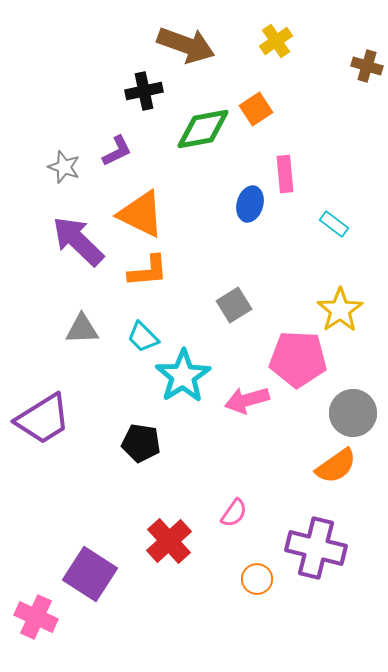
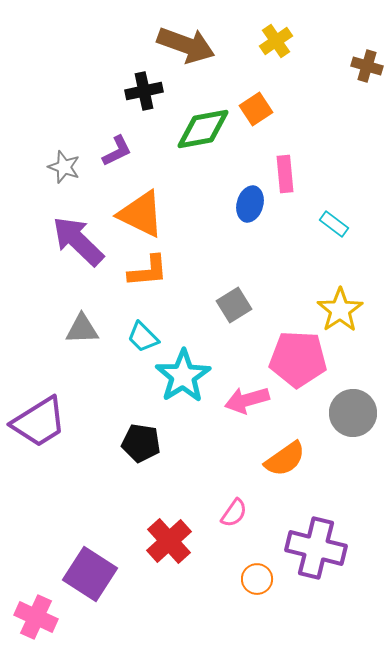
purple trapezoid: moved 4 px left, 3 px down
orange semicircle: moved 51 px left, 7 px up
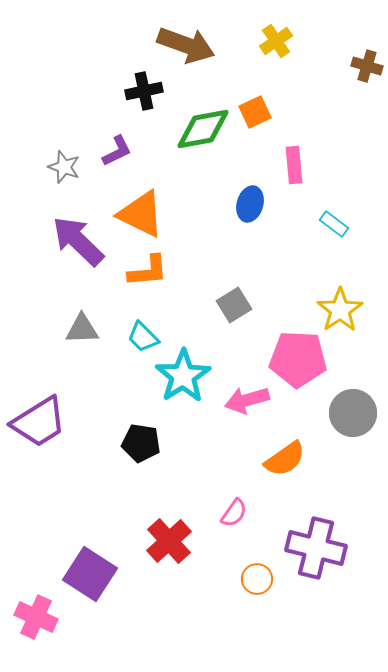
orange square: moved 1 px left, 3 px down; rotated 8 degrees clockwise
pink rectangle: moved 9 px right, 9 px up
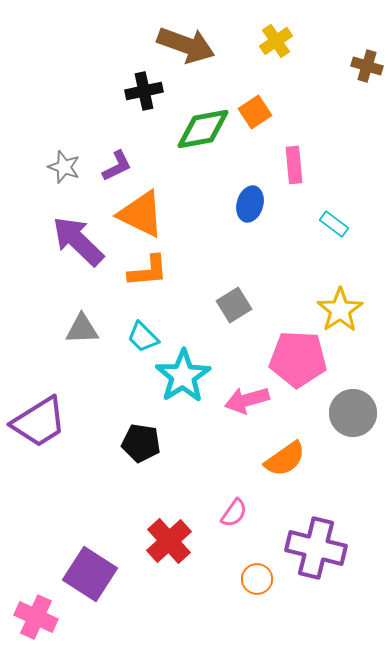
orange square: rotated 8 degrees counterclockwise
purple L-shape: moved 15 px down
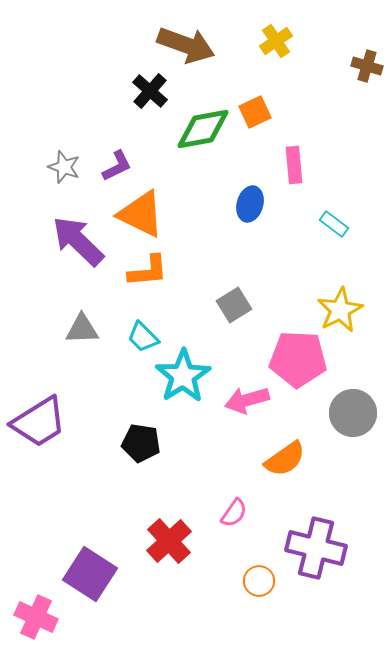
black cross: moved 6 px right; rotated 36 degrees counterclockwise
orange square: rotated 8 degrees clockwise
yellow star: rotated 6 degrees clockwise
orange circle: moved 2 px right, 2 px down
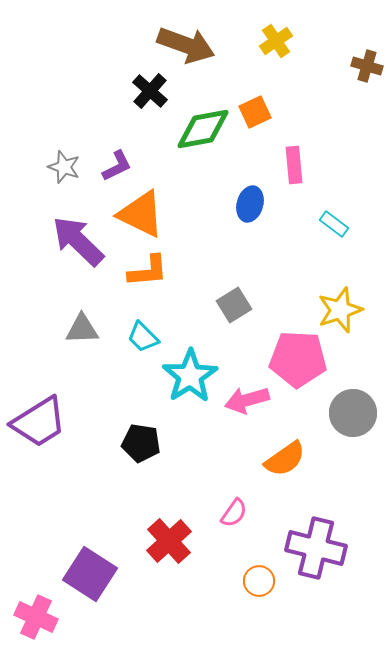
yellow star: rotated 9 degrees clockwise
cyan star: moved 7 px right
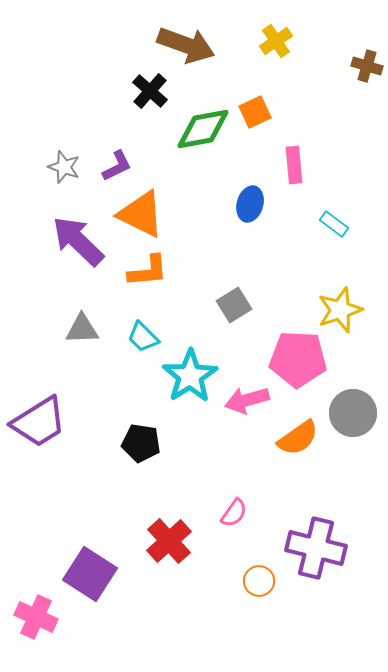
orange semicircle: moved 13 px right, 21 px up
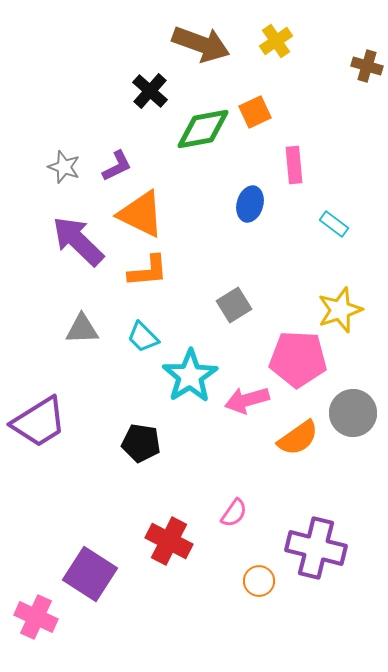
brown arrow: moved 15 px right, 1 px up
red cross: rotated 21 degrees counterclockwise
